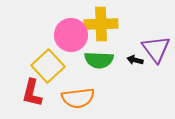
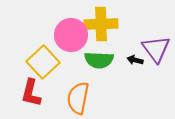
yellow square: moved 5 px left, 4 px up
red L-shape: moved 1 px left
orange semicircle: rotated 108 degrees clockwise
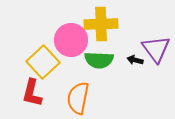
pink circle: moved 5 px down
red L-shape: moved 1 px right
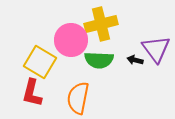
yellow cross: rotated 12 degrees counterclockwise
yellow square: moved 3 px left; rotated 16 degrees counterclockwise
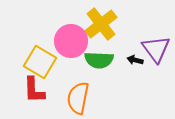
yellow cross: rotated 24 degrees counterclockwise
pink circle: moved 1 px down
red L-shape: moved 2 px right, 3 px up; rotated 16 degrees counterclockwise
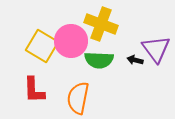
yellow cross: rotated 32 degrees counterclockwise
yellow square: moved 2 px right, 16 px up
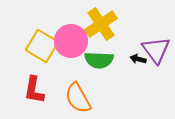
yellow cross: rotated 36 degrees clockwise
purple triangle: moved 1 px down
black arrow: moved 3 px right, 1 px up
red L-shape: rotated 12 degrees clockwise
orange semicircle: rotated 40 degrees counterclockwise
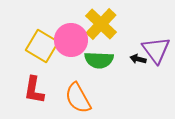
yellow cross: rotated 12 degrees counterclockwise
pink circle: moved 1 px up
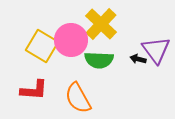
red L-shape: rotated 96 degrees counterclockwise
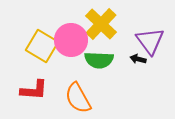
purple triangle: moved 6 px left, 9 px up
